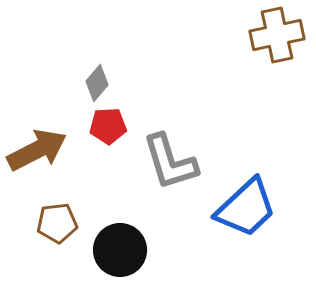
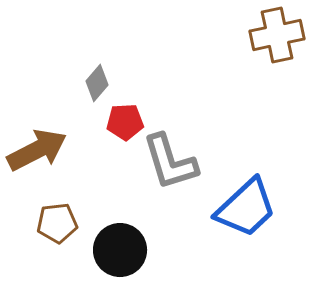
red pentagon: moved 17 px right, 4 px up
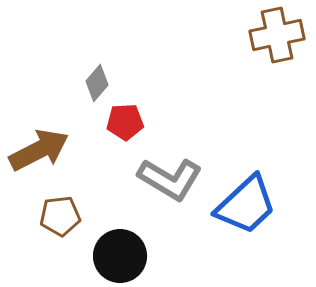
brown arrow: moved 2 px right
gray L-shape: moved 17 px down; rotated 42 degrees counterclockwise
blue trapezoid: moved 3 px up
brown pentagon: moved 3 px right, 7 px up
black circle: moved 6 px down
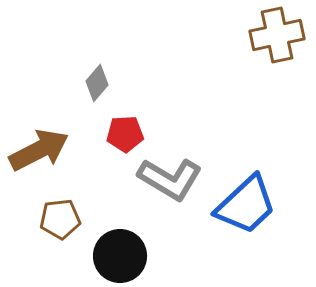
red pentagon: moved 12 px down
brown pentagon: moved 3 px down
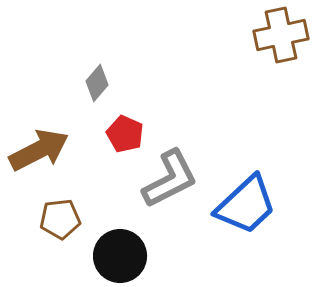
brown cross: moved 4 px right
red pentagon: rotated 27 degrees clockwise
gray L-shape: rotated 58 degrees counterclockwise
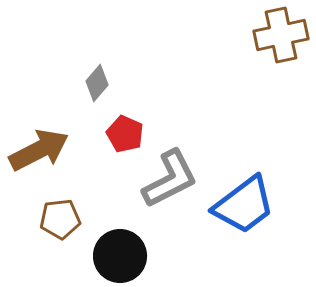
blue trapezoid: moved 2 px left; rotated 6 degrees clockwise
